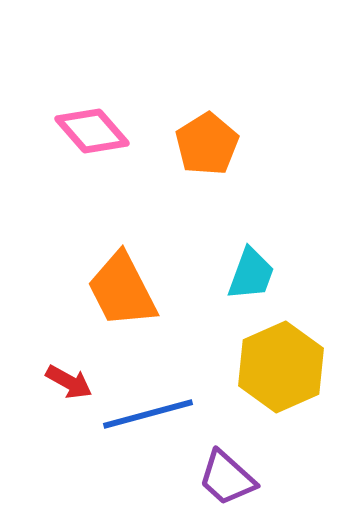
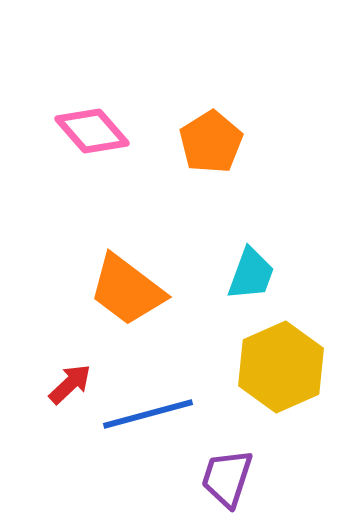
orange pentagon: moved 4 px right, 2 px up
orange trapezoid: moved 5 px right; rotated 26 degrees counterclockwise
red arrow: moved 1 px right, 2 px down; rotated 72 degrees counterclockwise
purple trapezoid: rotated 66 degrees clockwise
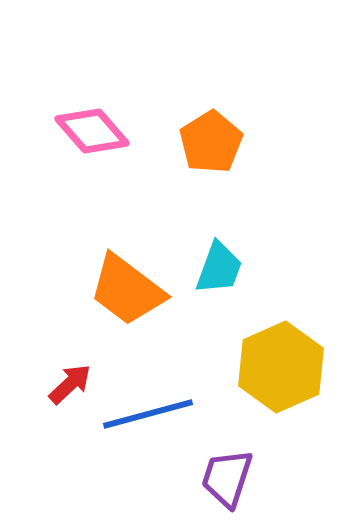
cyan trapezoid: moved 32 px left, 6 px up
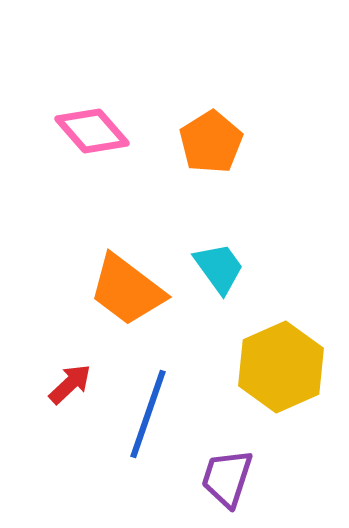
cyan trapezoid: rotated 56 degrees counterclockwise
blue line: rotated 56 degrees counterclockwise
